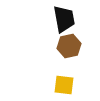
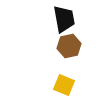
yellow square: rotated 15 degrees clockwise
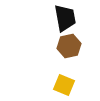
black trapezoid: moved 1 px right, 1 px up
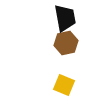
brown hexagon: moved 3 px left, 3 px up
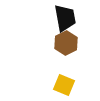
brown hexagon: rotated 15 degrees counterclockwise
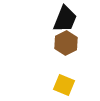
black trapezoid: moved 1 px down; rotated 32 degrees clockwise
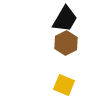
black trapezoid: rotated 8 degrees clockwise
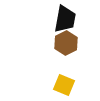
black trapezoid: rotated 20 degrees counterclockwise
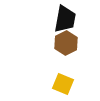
yellow square: moved 1 px left, 1 px up
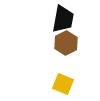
black trapezoid: moved 2 px left
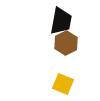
black trapezoid: moved 2 px left, 2 px down
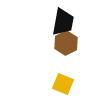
black trapezoid: moved 2 px right, 1 px down
